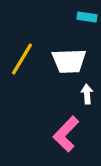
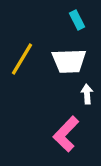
cyan rectangle: moved 10 px left, 3 px down; rotated 54 degrees clockwise
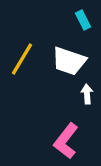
cyan rectangle: moved 6 px right
white trapezoid: rotated 21 degrees clockwise
pink L-shape: moved 7 px down; rotated 6 degrees counterclockwise
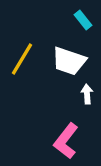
cyan rectangle: rotated 12 degrees counterclockwise
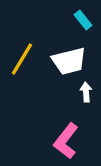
white trapezoid: rotated 33 degrees counterclockwise
white arrow: moved 1 px left, 2 px up
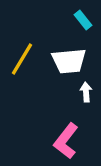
white trapezoid: rotated 9 degrees clockwise
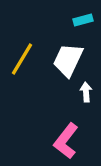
cyan rectangle: rotated 66 degrees counterclockwise
white trapezoid: moved 1 px left, 1 px up; rotated 120 degrees clockwise
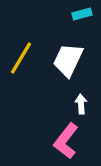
cyan rectangle: moved 1 px left, 6 px up
yellow line: moved 1 px left, 1 px up
white arrow: moved 5 px left, 12 px down
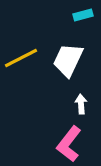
cyan rectangle: moved 1 px right, 1 px down
yellow line: rotated 32 degrees clockwise
pink L-shape: moved 3 px right, 3 px down
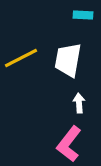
cyan rectangle: rotated 18 degrees clockwise
white trapezoid: rotated 15 degrees counterclockwise
white arrow: moved 2 px left, 1 px up
